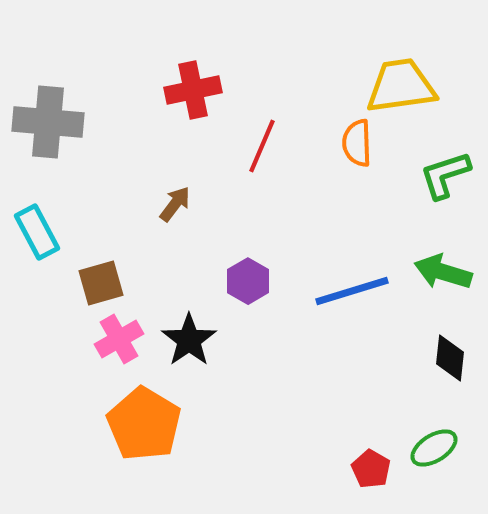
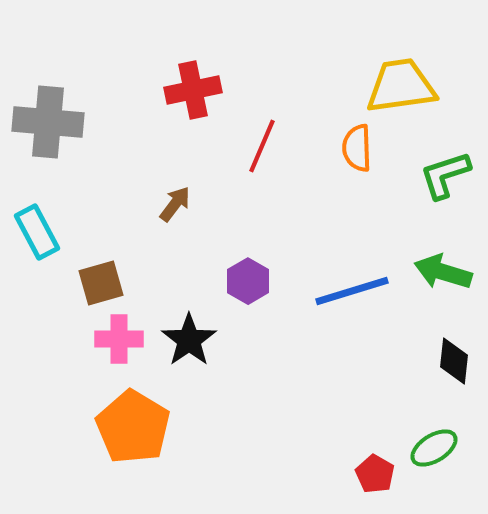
orange semicircle: moved 5 px down
pink cross: rotated 30 degrees clockwise
black diamond: moved 4 px right, 3 px down
orange pentagon: moved 11 px left, 3 px down
red pentagon: moved 4 px right, 5 px down
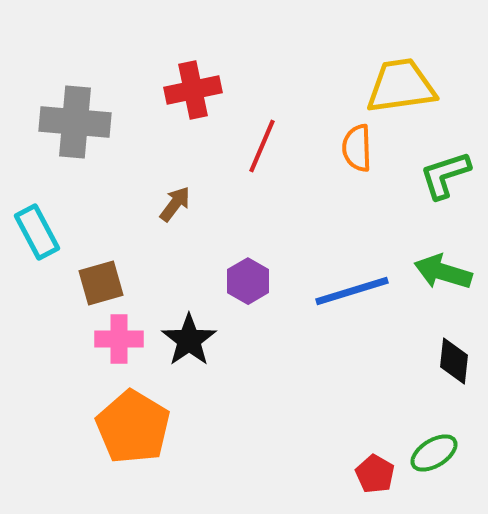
gray cross: moved 27 px right
green ellipse: moved 5 px down
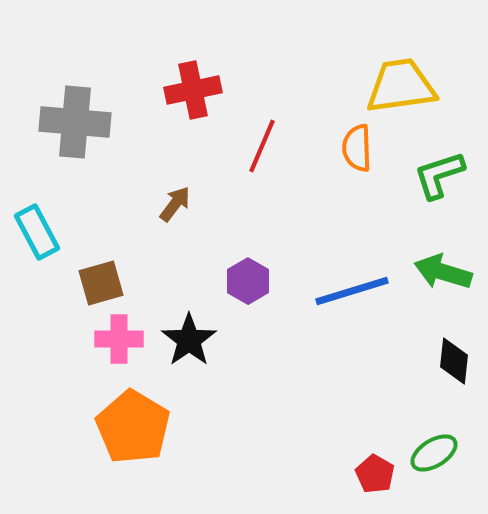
green L-shape: moved 6 px left
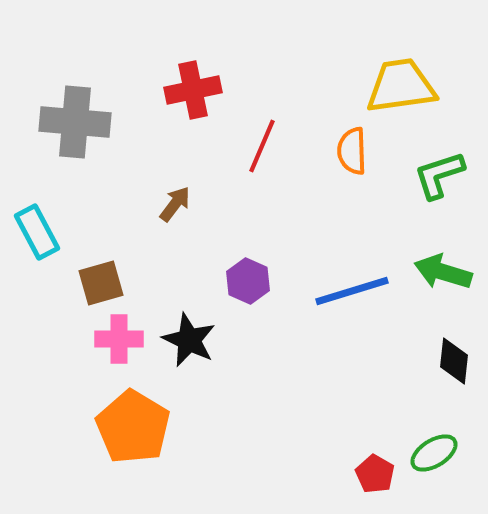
orange semicircle: moved 5 px left, 3 px down
purple hexagon: rotated 6 degrees counterclockwise
black star: rotated 12 degrees counterclockwise
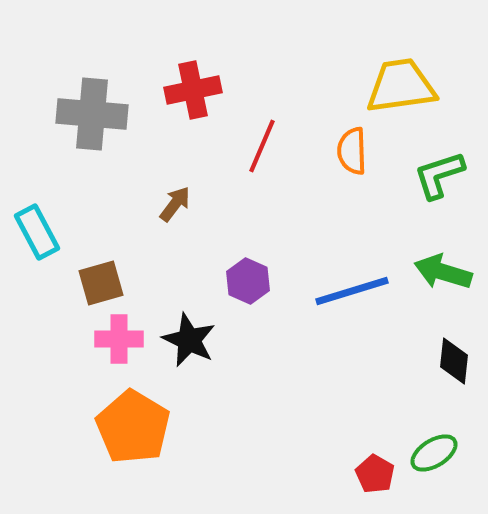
gray cross: moved 17 px right, 8 px up
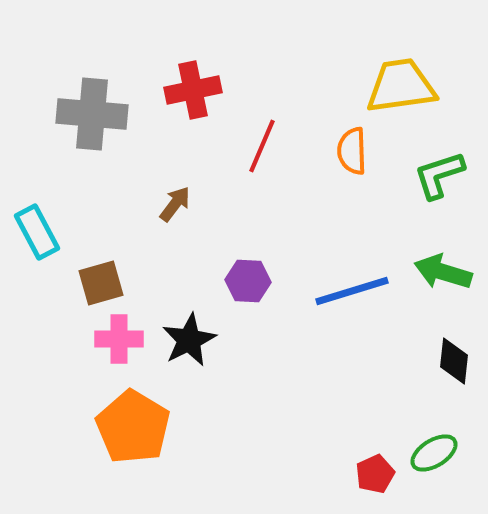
purple hexagon: rotated 21 degrees counterclockwise
black star: rotated 20 degrees clockwise
red pentagon: rotated 18 degrees clockwise
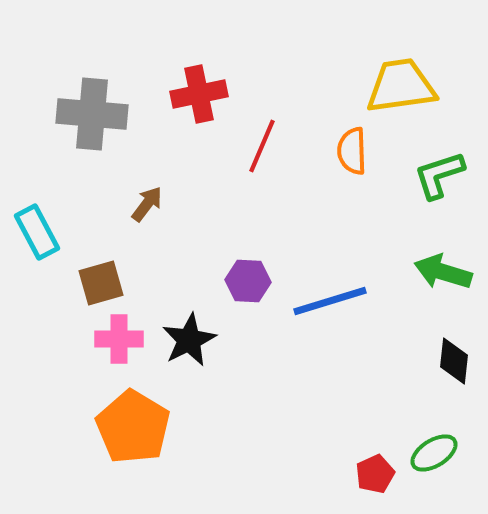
red cross: moved 6 px right, 4 px down
brown arrow: moved 28 px left
blue line: moved 22 px left, 10 px down
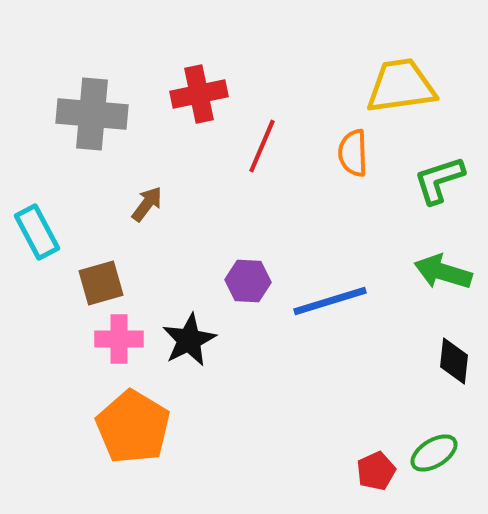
orange semicircle: moved 1 px right, 2 px down
green L-shape: moved 5 px down
red pentagon: moved 1 px right, 3 px up
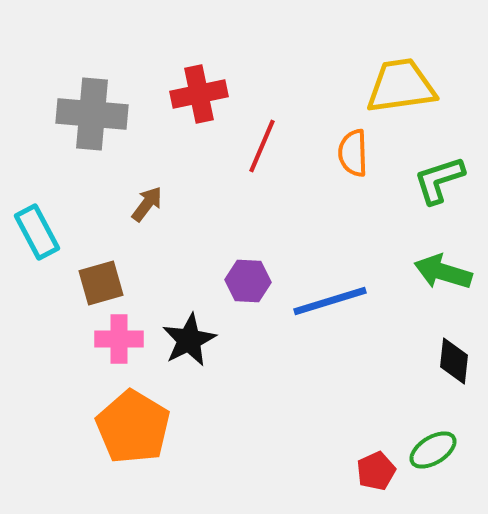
green ellipse: moved 1 px left, 3 px up
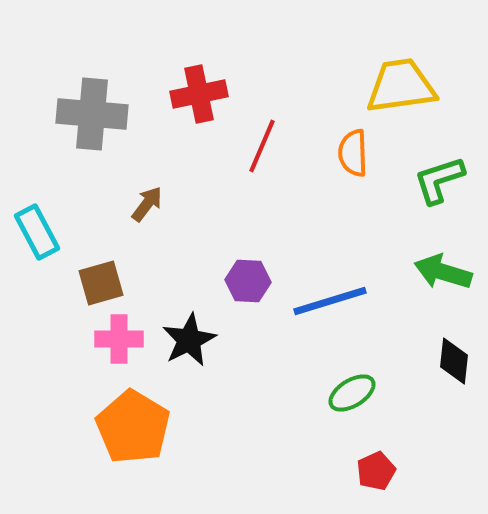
green ellipse: moved 81 px left, 57 px up
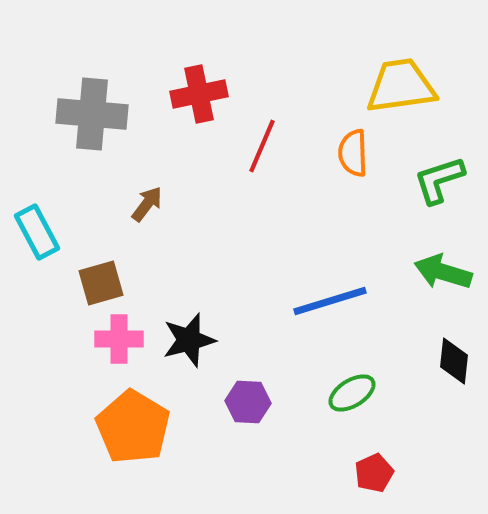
purple hexagon: moved 121 px down
black star: rotated 12 degrees clockwise
red pentagon: moved 2 px left, 2 px down
